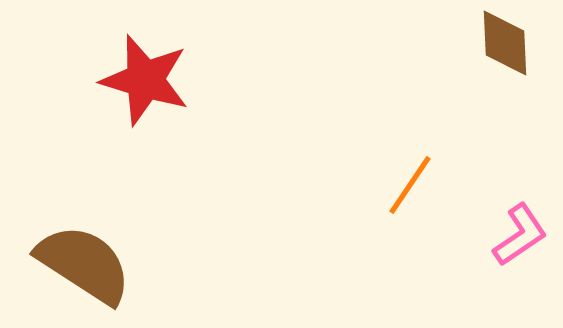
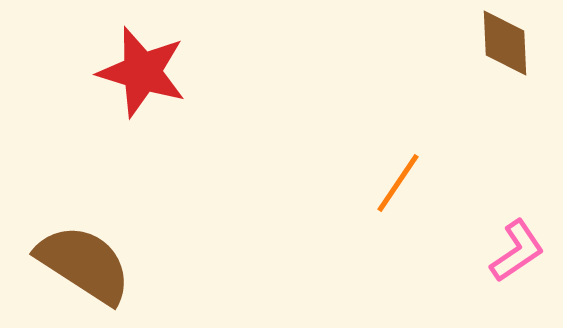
red star: moved 3 px left, 8 px up
orange line: moved 12 px left, 2 px up
pink L-shape: moved 3 px left, 16 px down
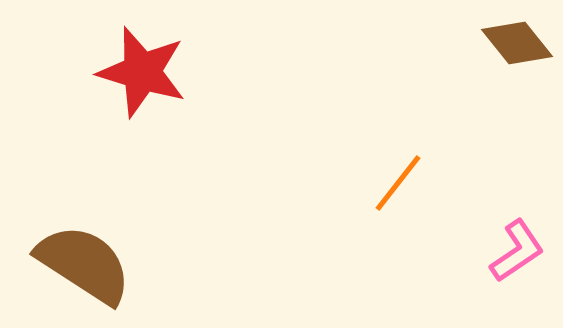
brown diamond: moved 12 px right; rotated 36 degrees counterclockwise
orange line: rotated 4 degrees clockwise
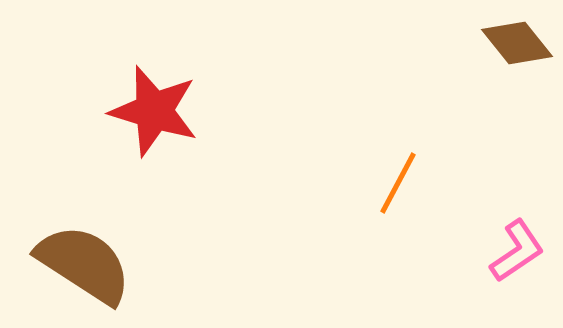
red star: moved 12 px right, 39 px down
orange line: rotated 10 degrees counterclockwise
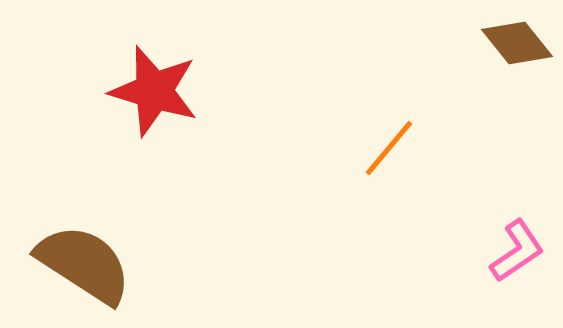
red star: moved 20 px up
orange line: moved 9 px left, 35 px up; rotated 12 degrees clockwise
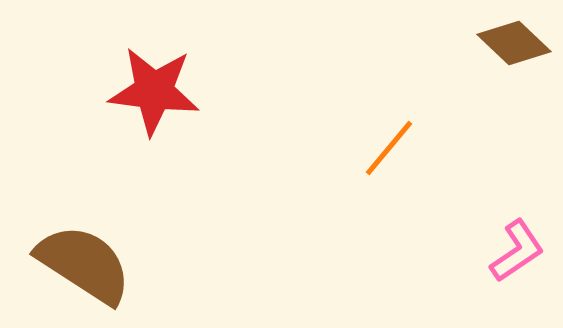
brown diamond: moved 3 px left; rotated 8 degrees counterclockwise
red star: rotated 10 degrees counterclockwise
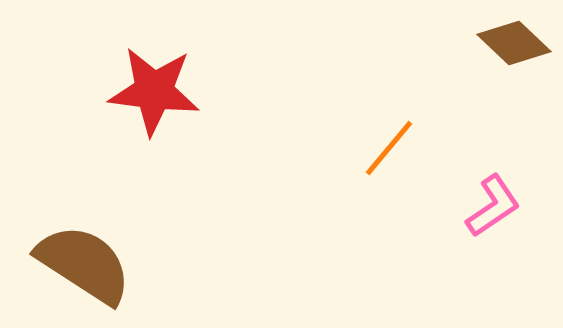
pink L-shape: moved 24 px left, 45 px up
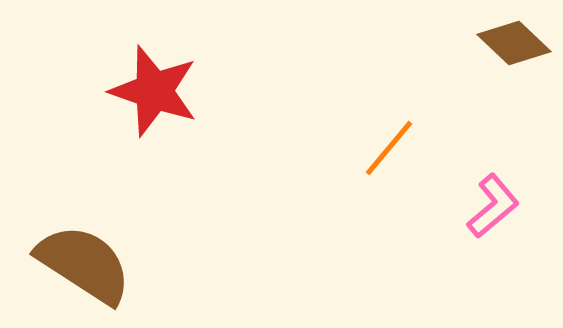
red star: rotated 12 degrees clockwise
pink L-shape: rotated 6 degrees counterclockwise
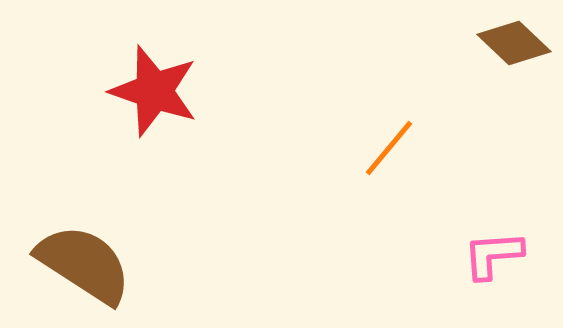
pink L-shape: moved 49 px down; rotated 144 degrees counterclockwise
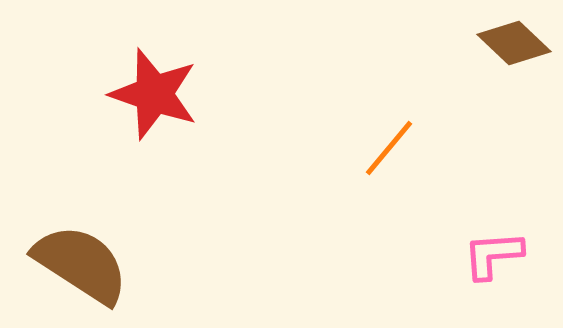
red star: moved 3 px down
brown semicircle: moved 3 px left
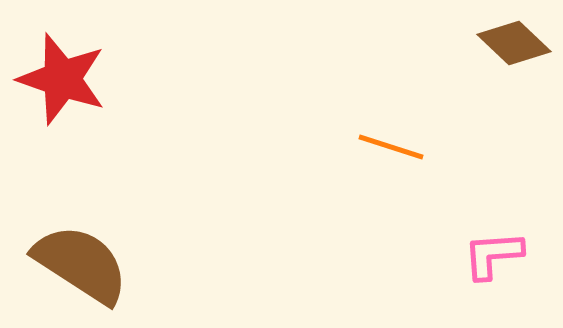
red star: moved 92 px left, 15 px up
orange line: moved 2 px right, 1 px up; rotated 68 degrees clockwise
